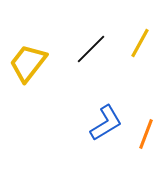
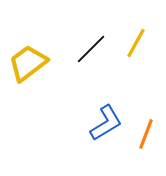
yellow line: moved 4 px left
yellow trapezoid: rotated 15 degrees clockwise
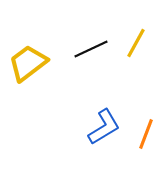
black line: rotated 20 degrees clockwise
blue L-shape: moved 2 px left, 4 px down
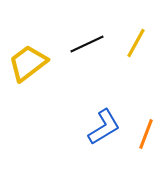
black line: moved 4 px left, 5 px up
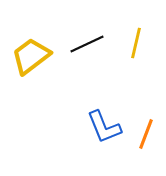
yellow line: rotated 16 degrees counterclockwise
yellow trapezoid: moved 3 px right, 7 px up
blue L-shape: rotated 99 degrees clockwise
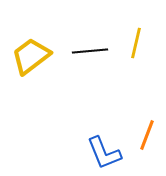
black line: moved 3 px right, 7 px down; rotated 20 degrees clockwise
blue L-shape: moved 26 px down
orange line: moved 1 px right, 1 px down
